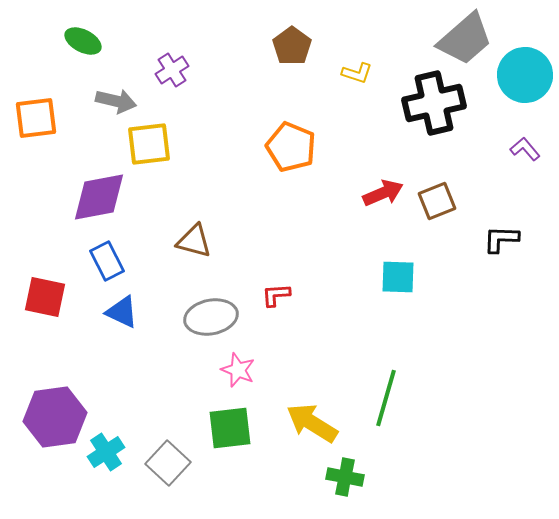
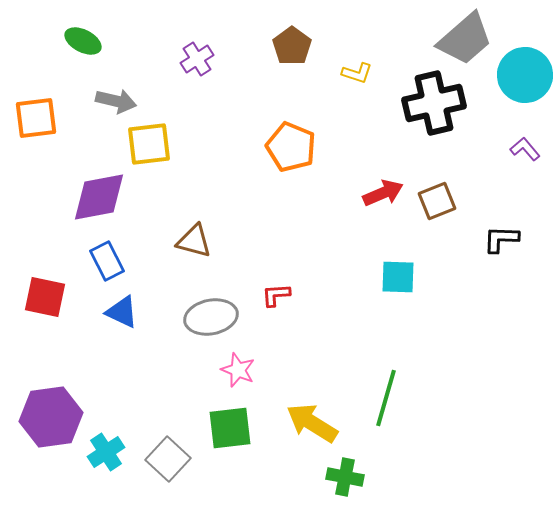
purple cross: moved 25 px right, 11 px up
purple hexagon: moved 4 px left
gray square: moved 4 px up
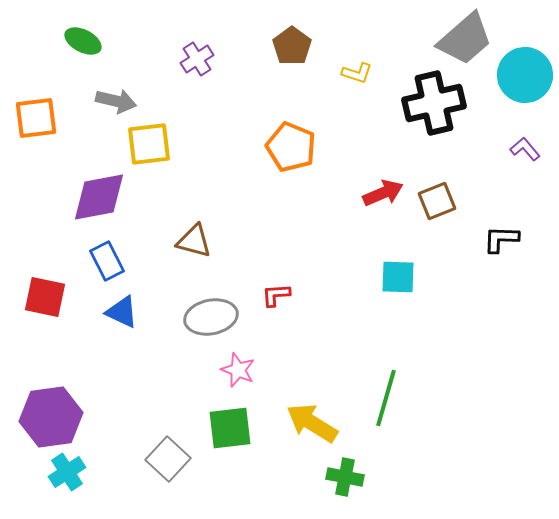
cyan cross: moved 39 px left, 20 px down
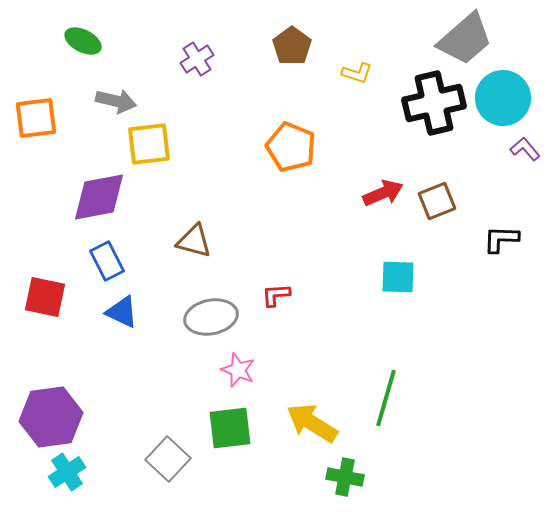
cyan circle: moved 22 px left, 23 px down
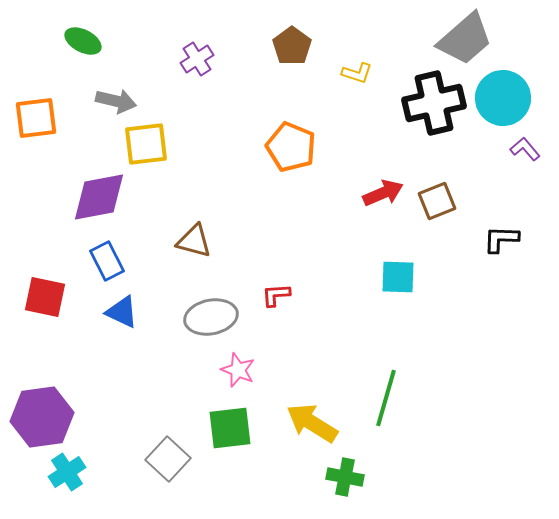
yellow square: moved 3 px left
purple hexagon: moved 9 px left
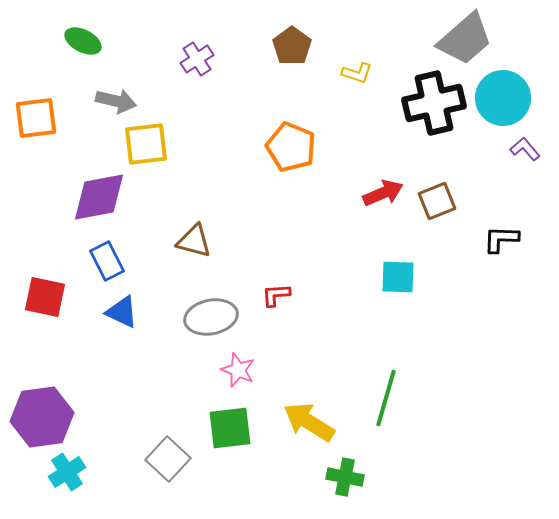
yellow arrow: moved 3 px left, 1 px up
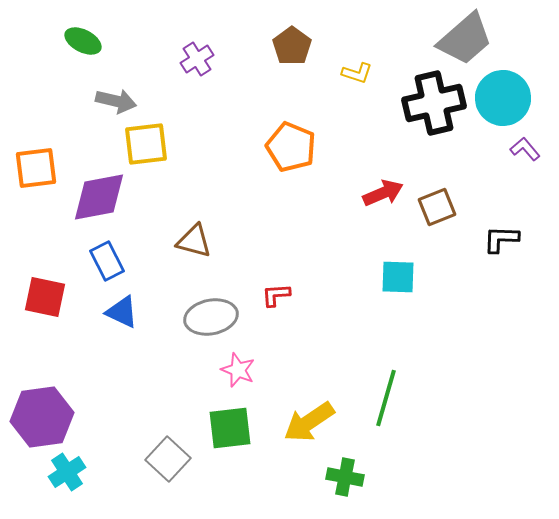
orange square: moved 50 px down
brown square: moved 6 px down
yellow arrow: rotated 66 degrees counterclockwise
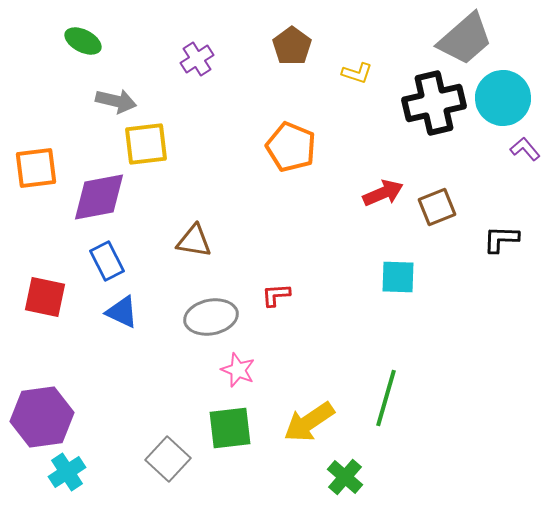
brown triangle: rotated 6 degrees counterclockwise
green cross: rotated 30 degrees clockwise
